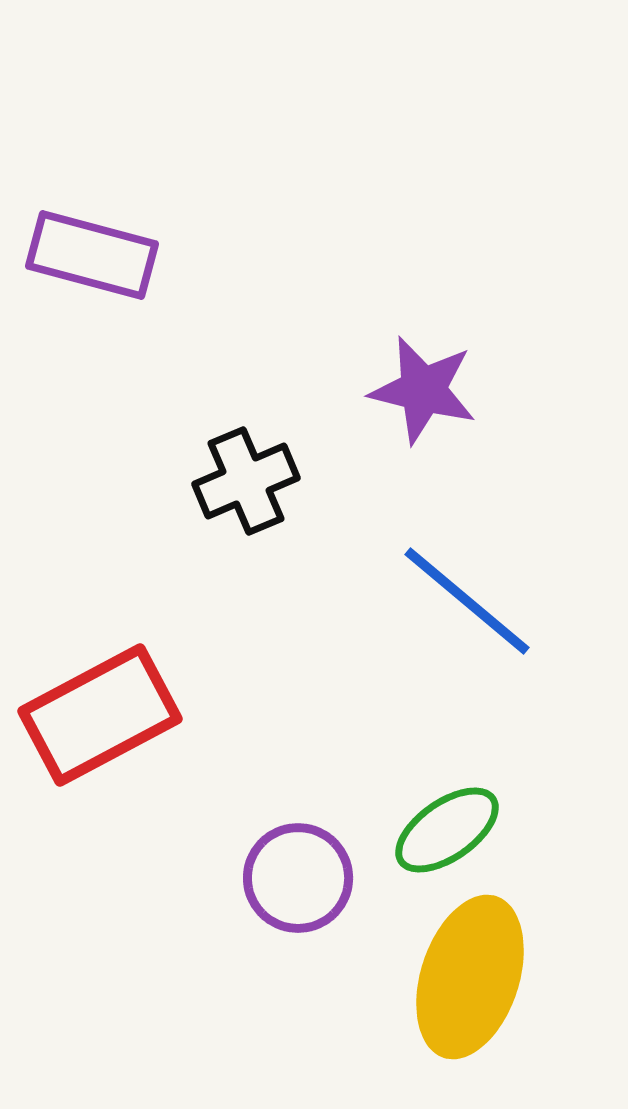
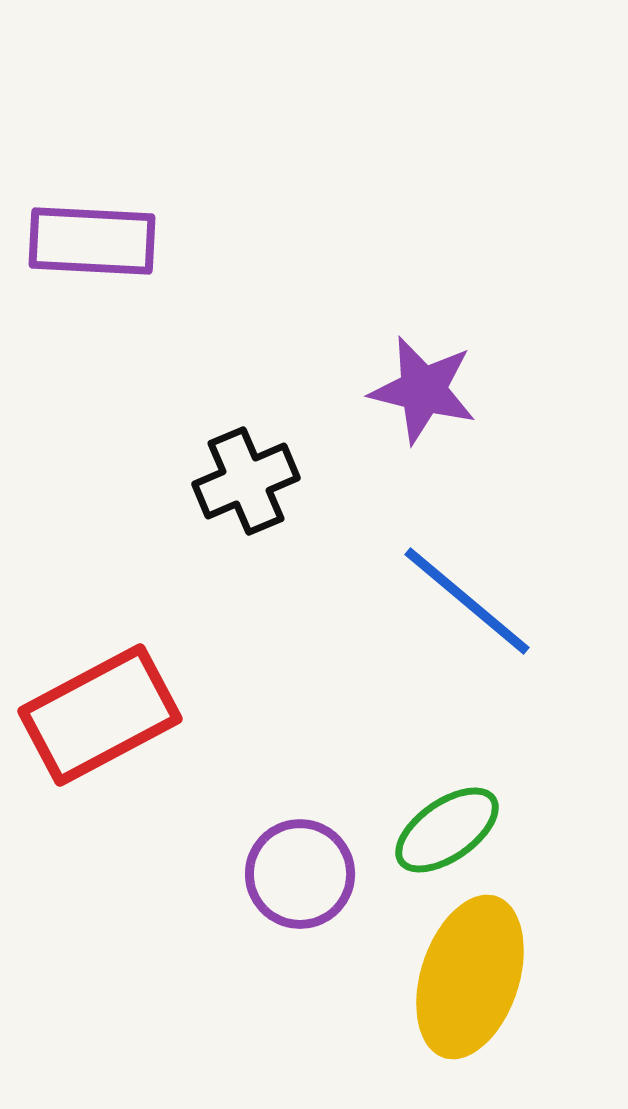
purple rectangle: moved 14 px up; rotated 12 degrees counterclockwise
purple circle: moved 2 px right, 4 px up
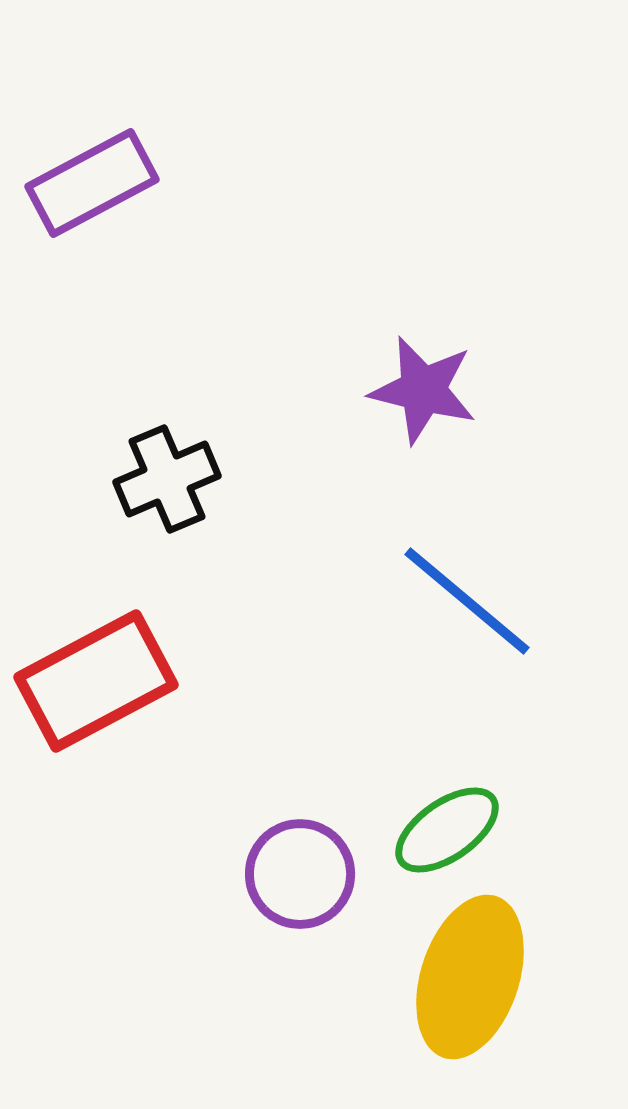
purple rectangle: moved 58 px up; rotated 31 degrees counterclockwise
black cross: moved 79 px left, 2 px up
red rectangle: moved 4 px left, 34 px up
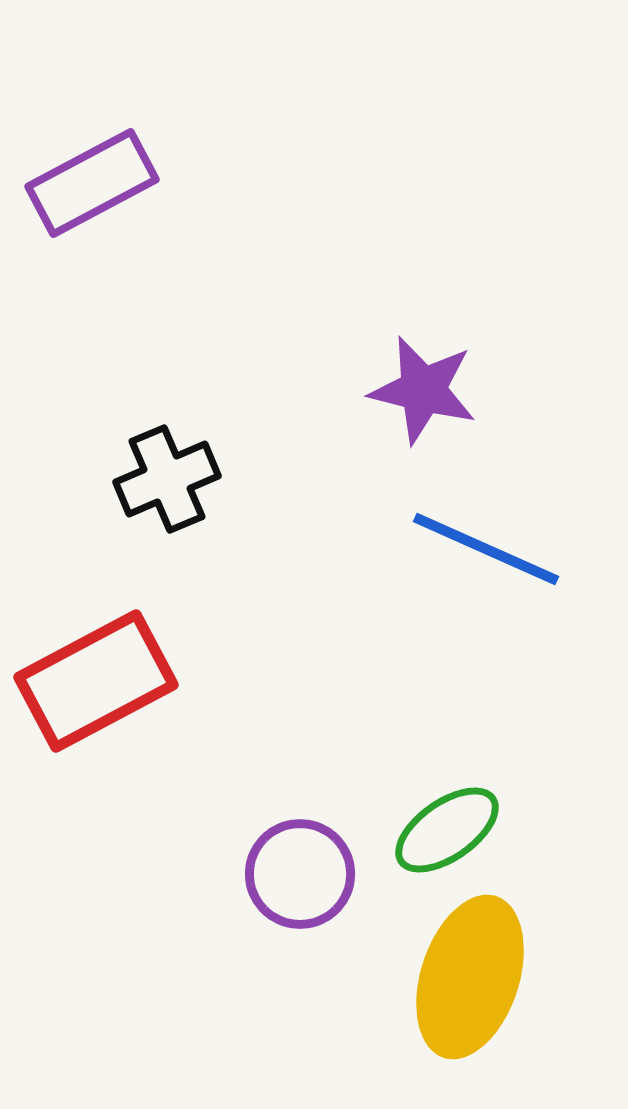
blue line: moved 19 px right, 52 px up; rotated 16 degrees counterclockwise
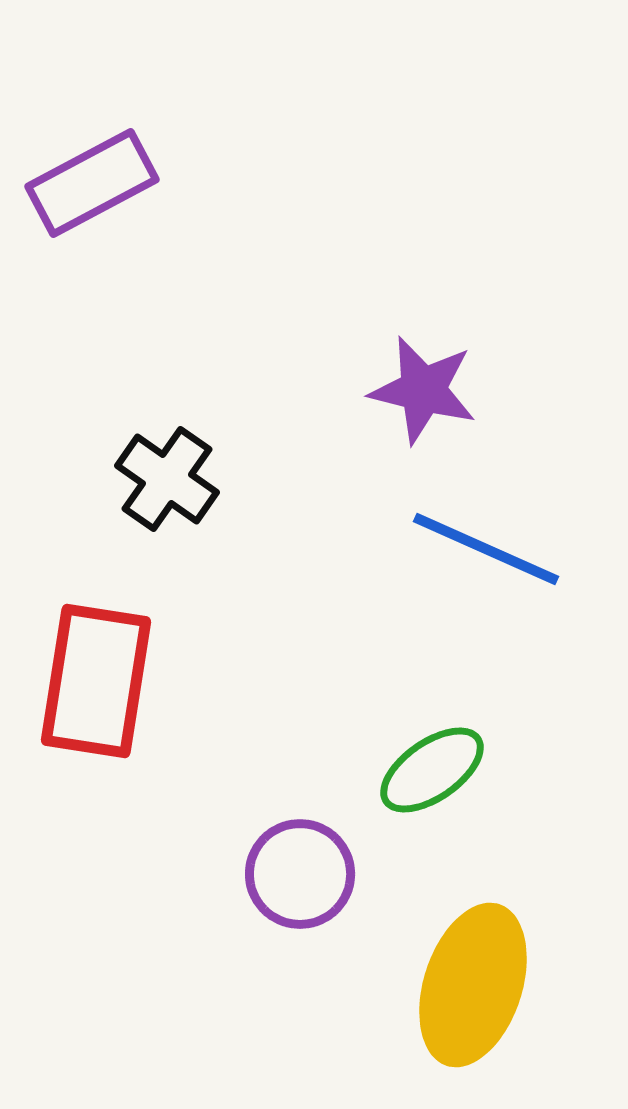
black cross: rotated 32 degrees counterclockwise
red rectangle: rotated 53 degrees counterclockwise
green ellipse: moved 15 px left, 60 px up
yellow ellipse: moved 3 px right, 8 px down
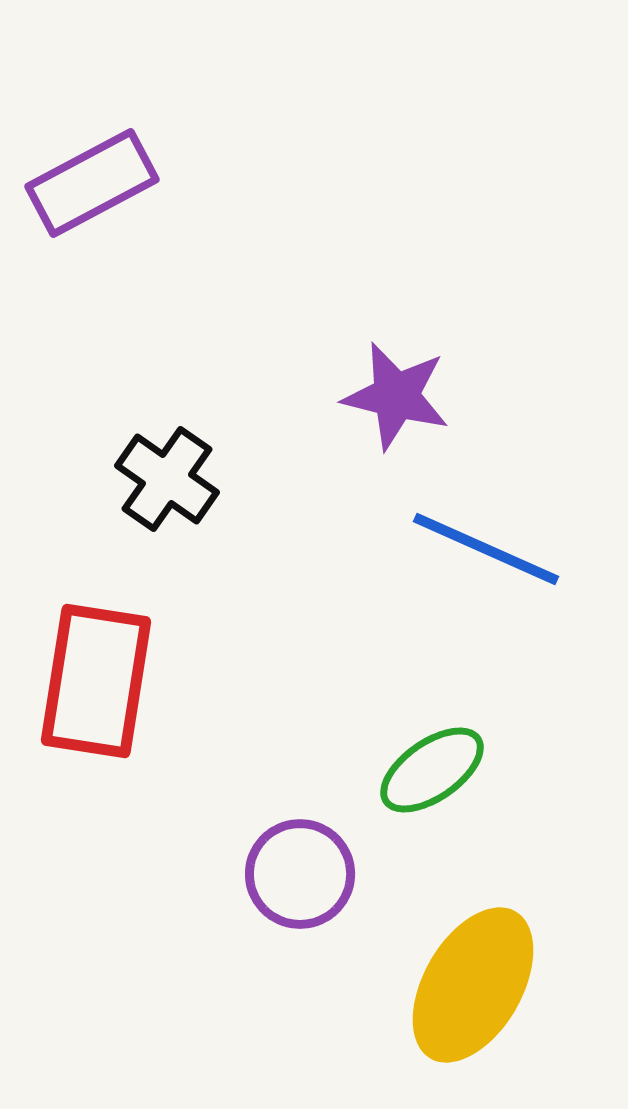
purple star: moved 27 px left, 6 px down
yellow ellipse: rotated 12 degrees clockwise
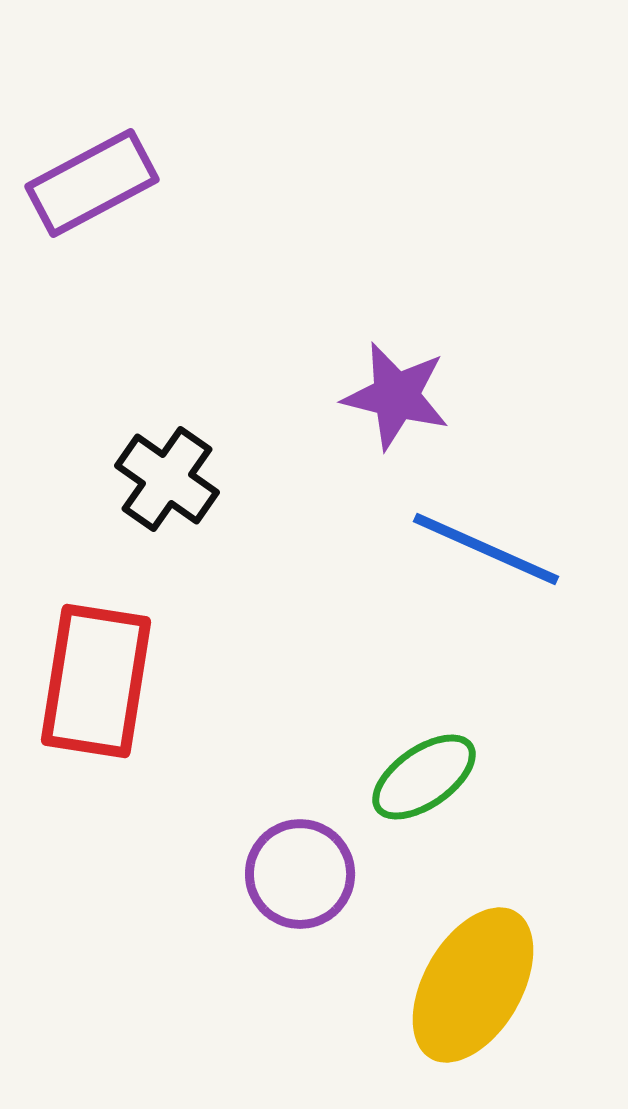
green ellipse: moved 8 px left, 7 px down
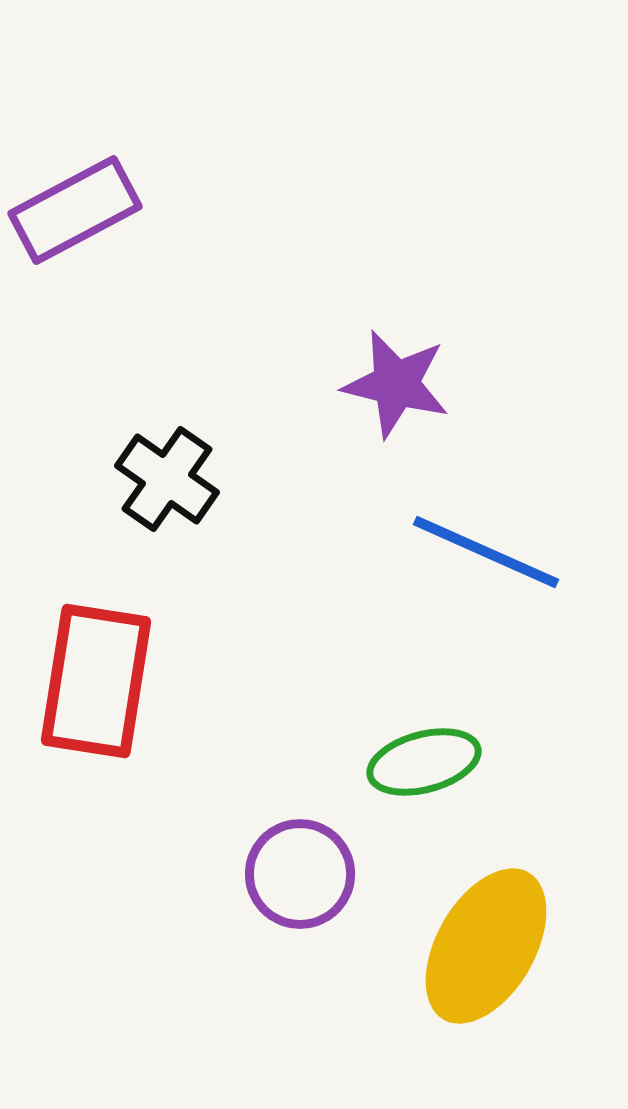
purple rectangle: moved 17 px left, 27 px down
purple star: moved 12 px up
blue line: moved 3 px down
green ellipse: moved 15 px up; rotated 20 degrees clockwise
yellow ellipse: moved 13 px right, 39 px up
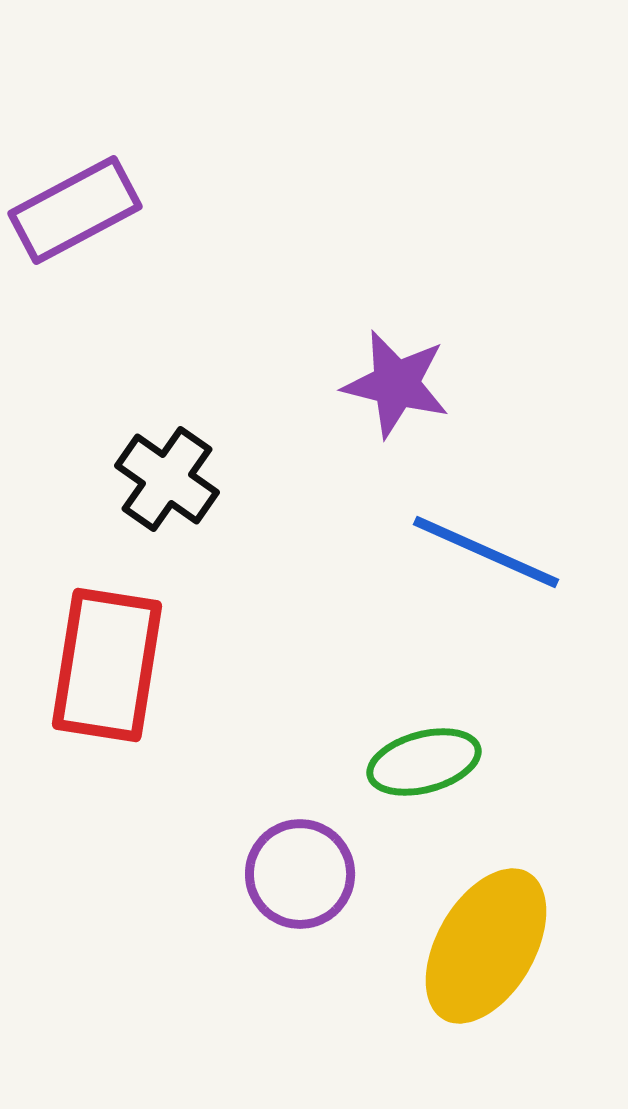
red rectangle: moved 11 px right, 16 px up
